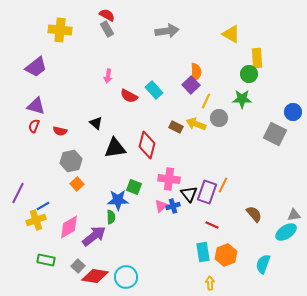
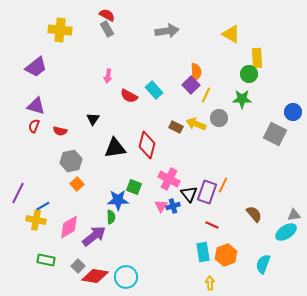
yellow line at (206, 101): moved 6 px up
black triangle at (96, 123): moved 3 px left, 4 px up; rotated 24 degrees clockwise
pink cross at (169, 179): rotated 20 degrees clockwise
pink triangle at (161, 206): rotated 16 degrees counterclockwise
yellow cross at (36, 220): rotated 30 degrees clockwise
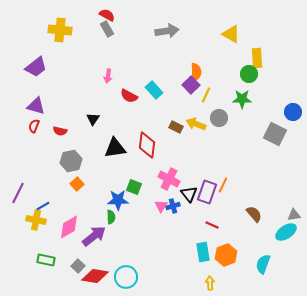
red diamond at (147, 145): rotated 8 degrees counterclockwise
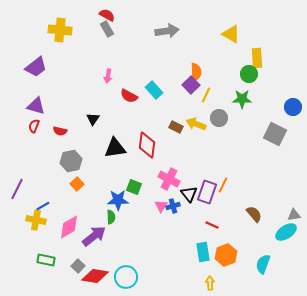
blue circle at (293, 112): moved 5 px up
purple line at (18, 193): moved 1 px left, 4 px up
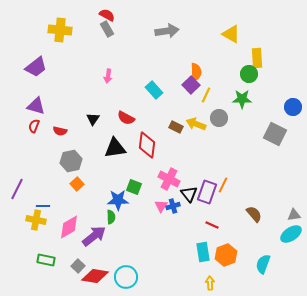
red semicircle at (129, 96): moved 3 px left, 22 px down
blue line at (43, 206): rotated 32 degrees clockwise
cyan ellipse at (286, 232): moved 5 px right, 2 px down
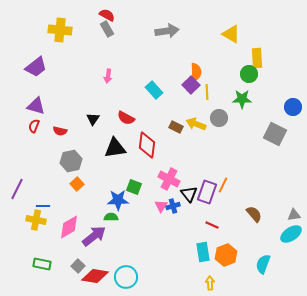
yellow line at (206, 95): moved 1 px right, 3 px up; rotated 28 degrees counterclockwise
green semicircle at (111, 217): rotated 88 degrees counterclockwise
green rectangle at (46, 260): moved 4 px left, 4 px down
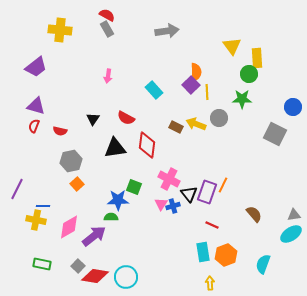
yellow triangle at (231, 34): moved 1 px right, 12 px down; rotated 24 degrees clockwise
pink triangle at (161, 206): moved 2 px up
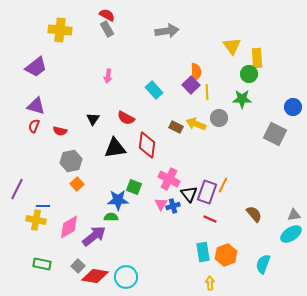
red line at (212, 225): moved 2 px left, 6 px up
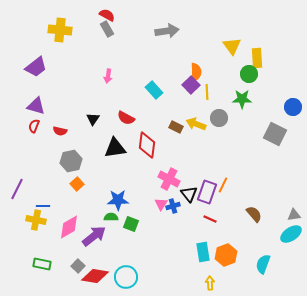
green square at (134, 187): moved 3 px left, 37 px down
